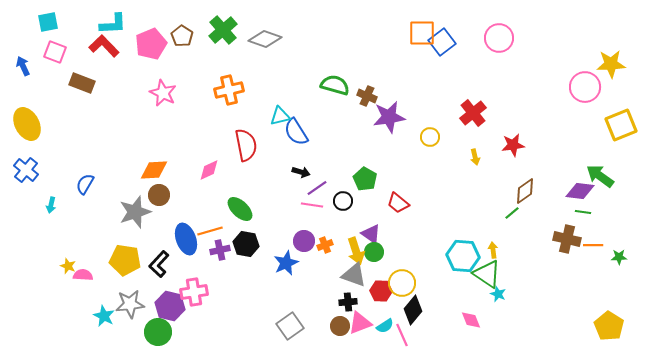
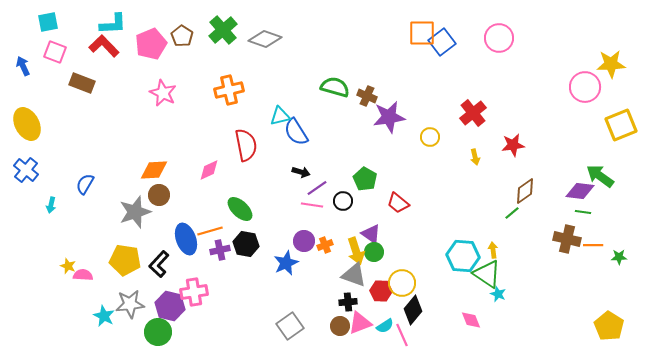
green semicircle at (335, 85): moved 2 px down
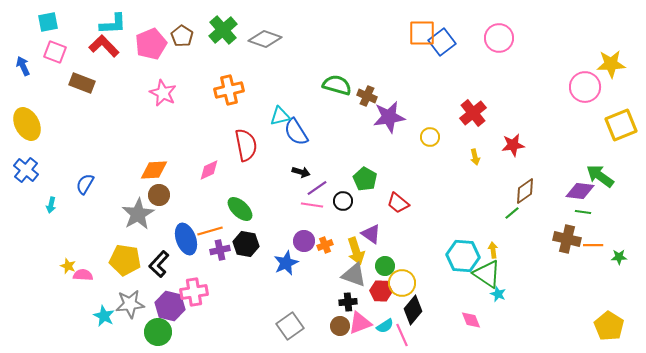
green semicircle at (335, 87): moved 2 px right, 2 px up
gray star at (135, 212): moved 3 px right, 2 px down; rotated 12 degrees counterclockwise
green circle at (374, 252): moved 11 px right, 14 px down
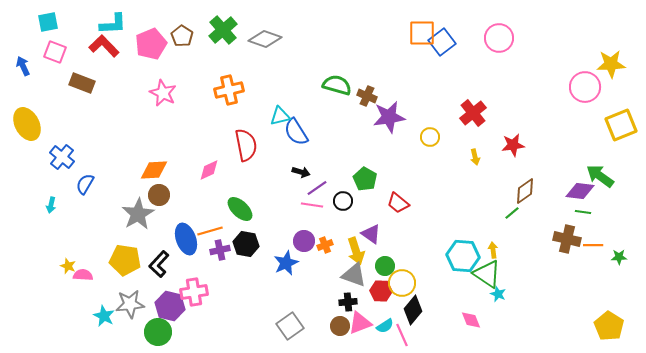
blue cross at (26, 170): moved 36 px right, 13 px up
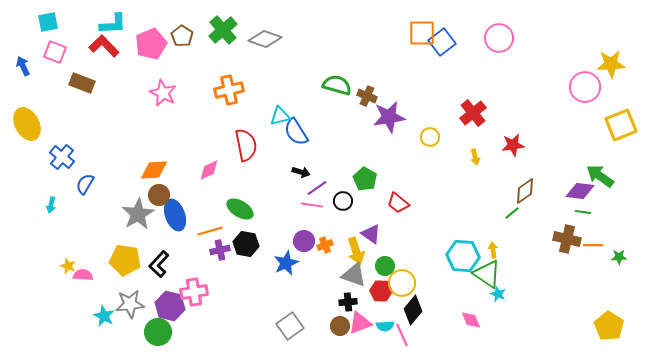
green ellipse at (240, 209): rotated 12 degrees counterclockwise
blue ellipse at (186, 239): moved 11 px left, 24 px up
cyan semicircle at (385, 326): rotated 30 degrees clockwise
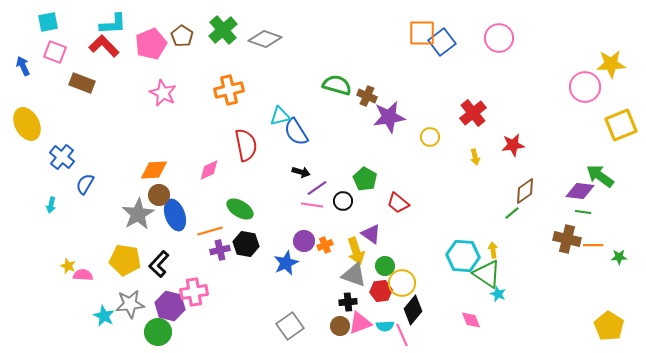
red hexagon at (381, 291): rotated 10 degrees counterclockwise
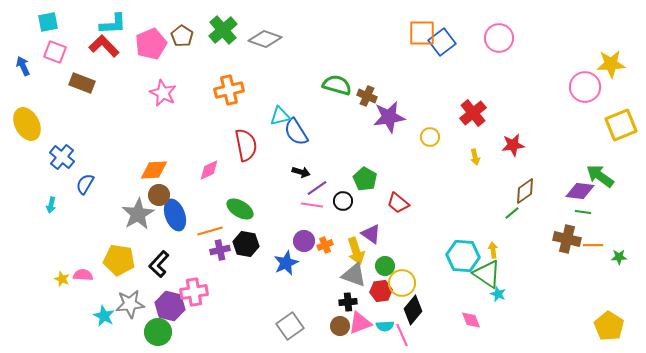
yellow pentagon at (125, 260): moved 6 px left
yellow star at (68, 266): moved 6 px left, 13 px down
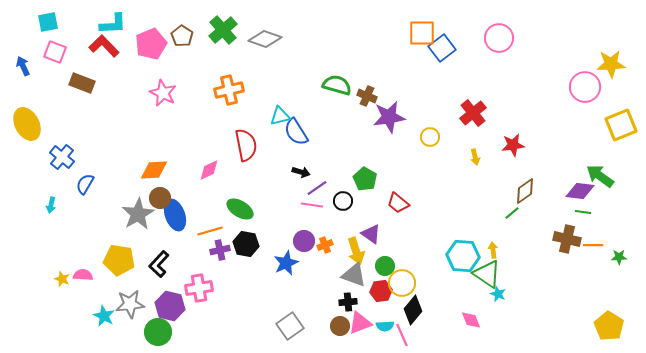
blue square at (442, 42): moved 6 px down
brown circle at (159, 195): moved 1 px right, 3 px down
pink cross at (194, 292): moved 5 px right, 4 px up
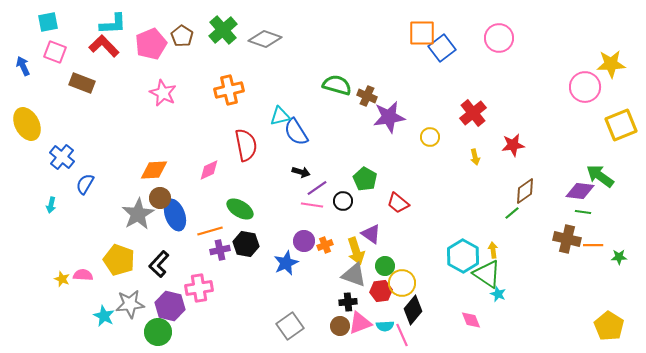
cyan hexagon at (463, 256): rotated 24 degrees clockwise
yellow pentagon at (119, 260): rotated 12 degrees clockwise
